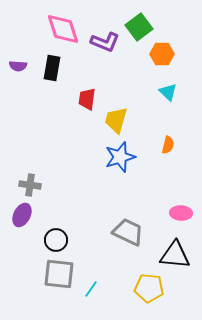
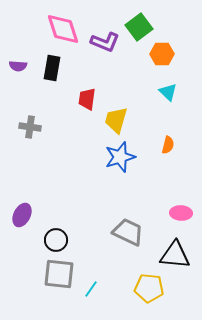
gray cross: moved 58 px up
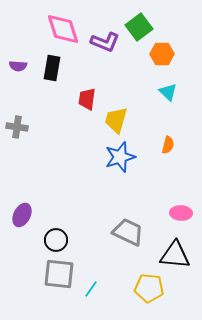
gray cross: moved 13 px left
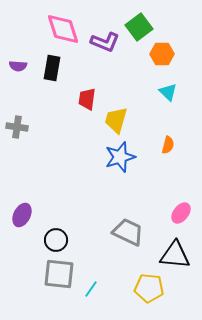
pink ellipse: rotated 55 degrees counterclockwise
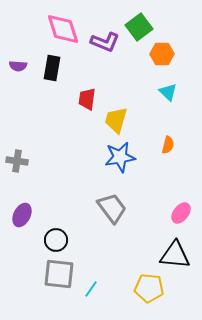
gray cross: moved 34 px down
blue star: rotated 8 degrees clockwise
gray trapezoid: moved 16 px left, 24 px up; rotated 28 degrees clockwise
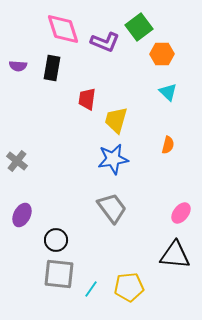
blue star: moved 7 px left, 2 px down
gray cross: rotated 30 degrees clockwise
yellow pentagon: moved 20 px left, 1 px up; rotated 12 degrees counterclockwise
